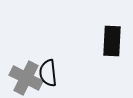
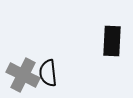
gray cross: moved 3 px left, 3 px up
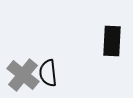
gray cross: rotated 12 degrees clockwise
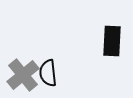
gray cross: rotated 12 degrees clockwise
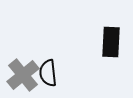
black rectangle: moved 1 px left, 1 px down
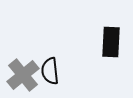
black semicircle: moved 2 px right, 2 px up
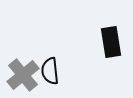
black rectangle: rotated 12 degrees counterclockwise
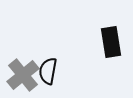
black semicircle: moved 2 px left; rotated 16 degrees clockwise
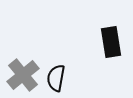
black semicircle: moved 8 px right, 7 px down
